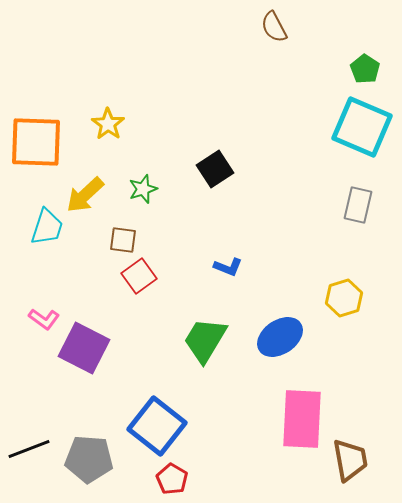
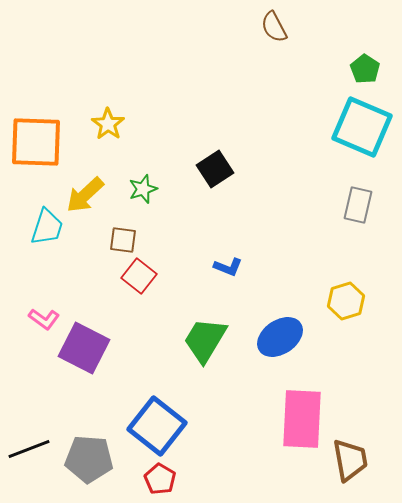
red square: rotated 16 degrees counterclockwise
yellow hexagon: moved 2 px right, 3 px down
red pentagon: moved 12 px left
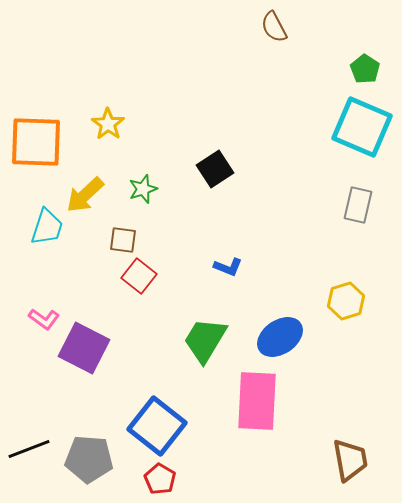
pink rectangle: moved 45 px left, 18 px up
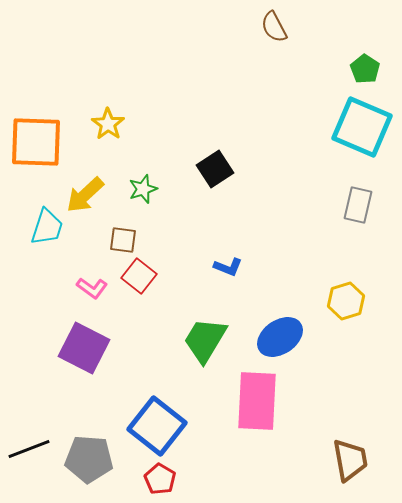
pink L-shape: moved 48 px right, 31 px up
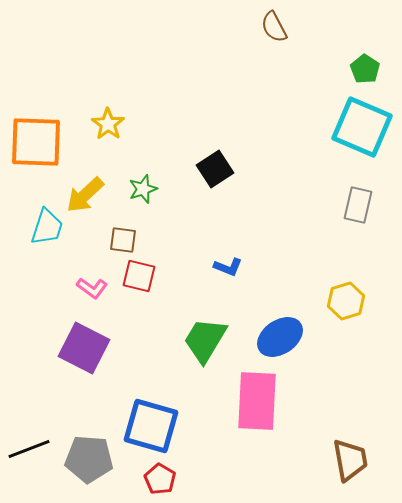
red square: rotated 24 degrees counterclockwise
blue square: moved 6 px left; rotated 22 degrees counterclockwise
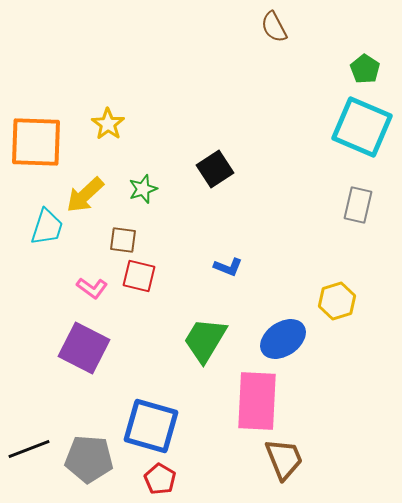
yellow hexagon: moved 9 px left
blue ellipse: moved 3 px right, 2 px down
brown trapezoid: moved 66 px left, 1 px up; rotated 12 degrees counterclockwise
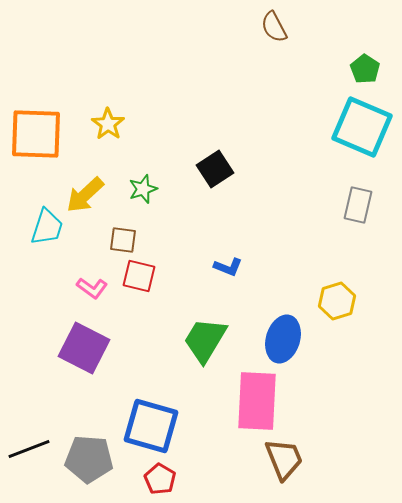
orange square: moved 8 px up
blue ellipse: rotated 39 degrees counterclockwise
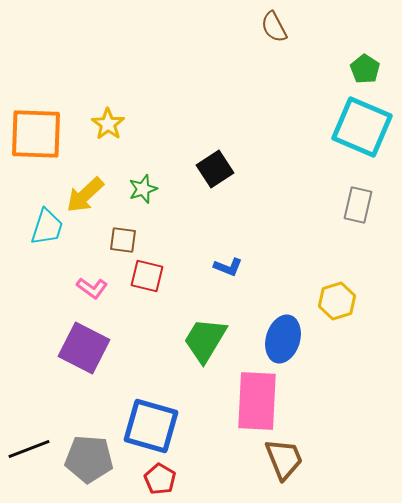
red square: moved 8 px right
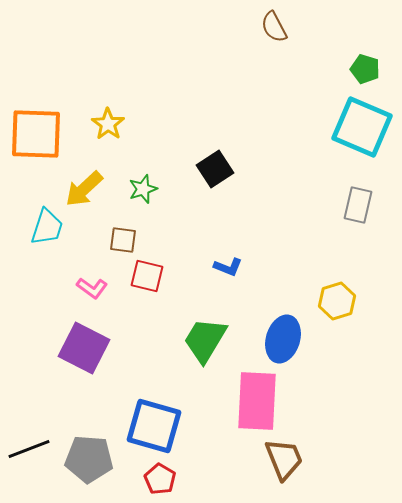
green pentagon: rotated 16 degrees counterclockwise
yellow arrow: moved 1 px left, 6 px up
blue square: moved 3 px right
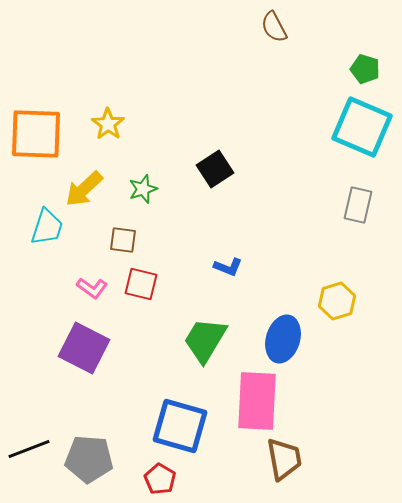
red square: moved 6 px left, 8 px down
blue square: moved 26 px right
brown trapezoid: rotated 12 degrees clockwise
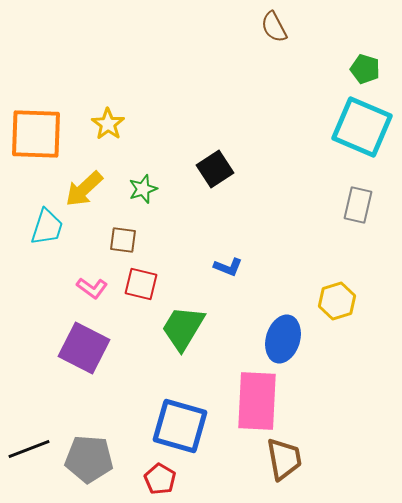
green trapezoid: moved 22 px left, 12 px up
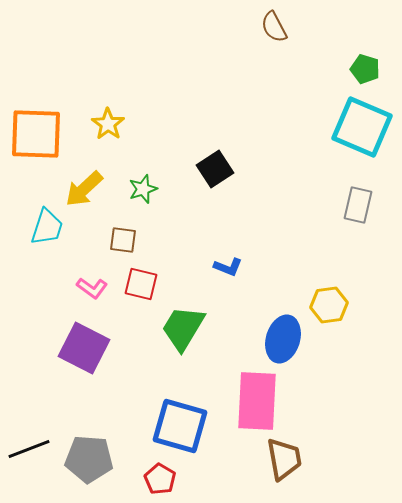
yellow hexagon: moved 8 px left, 4 px down; rotated 9 degrees clockwise
